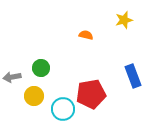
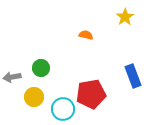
yellow star: moved 1 px right, 3 px up; rotated 18 degrees counterclockwise
yellow circle: moved 1 px down
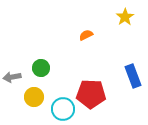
orange semicircle: rotated 40 degrees counterclockwise
red pentagon: rotated 12 degrees clockwise
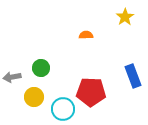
orange semicircle: rotated 24 degrees clockwise
red pentagon: moved 2 px up
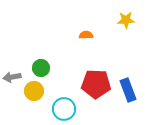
yellow star: moved 1 px right, 3 px down; rotated 30 degrees clockwise
blue rectangle: moved 5 px left, 14 px down
red pentagon: moved 5 px right, 8 px up
yellow circle: moved 6 px up
cyan circle: moved 1 px right
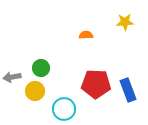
yellow star: moved 1 px left, 2 px down
yellow circle: moved 1 px right
